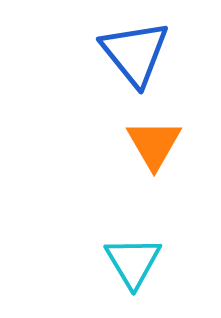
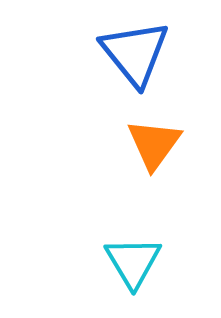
orange triangle: rotated 6 degrees clockwise
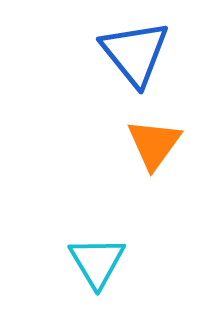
cyan triangle: moved 36 px left
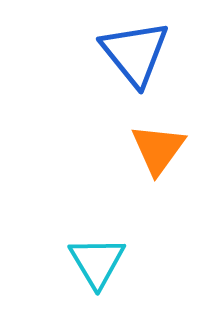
orange triangle: moved 4 px right, 5 px down
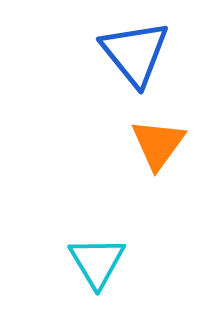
orange triangle: moved 5 px up
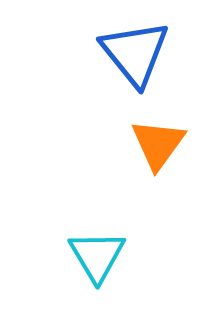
cyan triangle: moved 6 px up
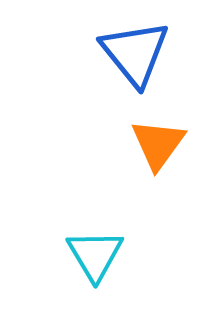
cyan triangle: moved 2 px left, 1 px up
